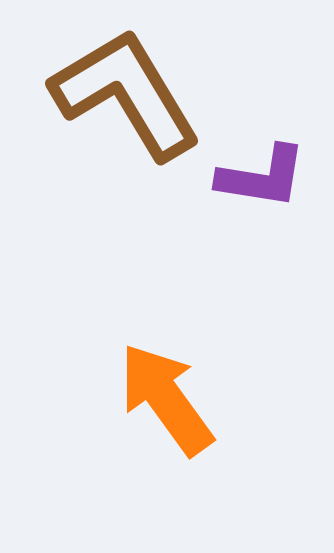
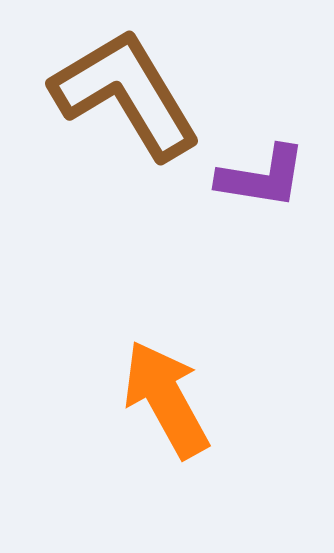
orange arrow: rotated 7 degrees clockwise
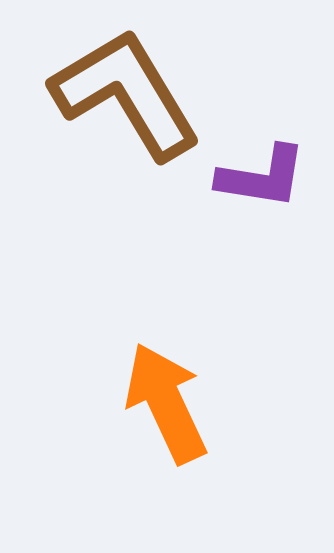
orange arrow: moved 4 px down; rotated 4 degrees clockwise
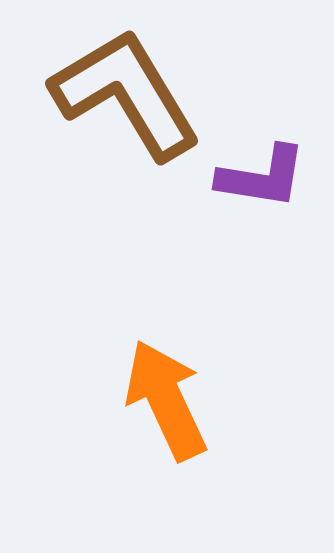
orange arrow: moved 3 px up
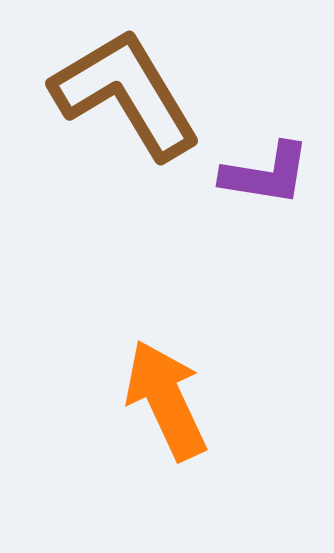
purple L-shape: moved 4 px right, 3 px up
